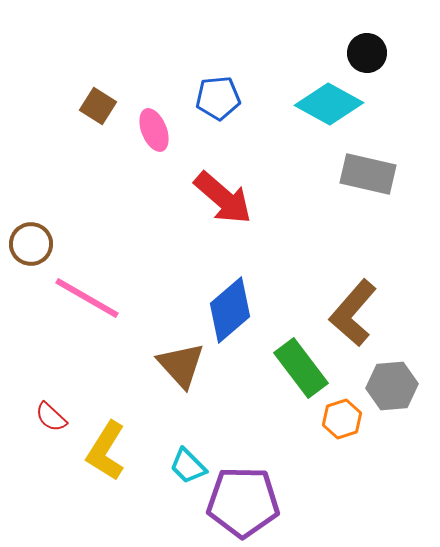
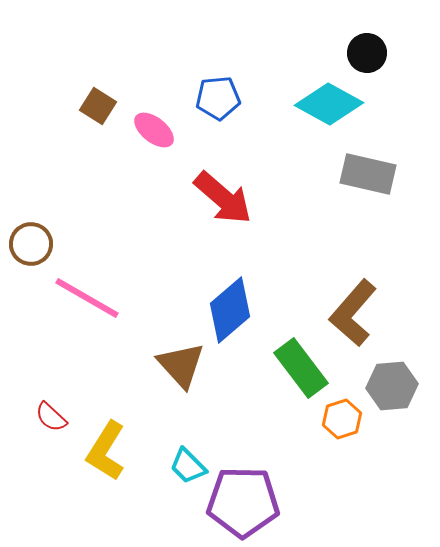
pink ellipse: rotated 30 degrees counterclockwise
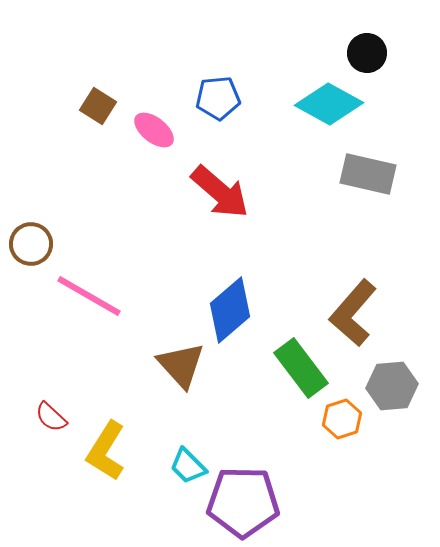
red arrow: moved 3 px left, 6 px up
pink line: moved 2 px right, 2 px up
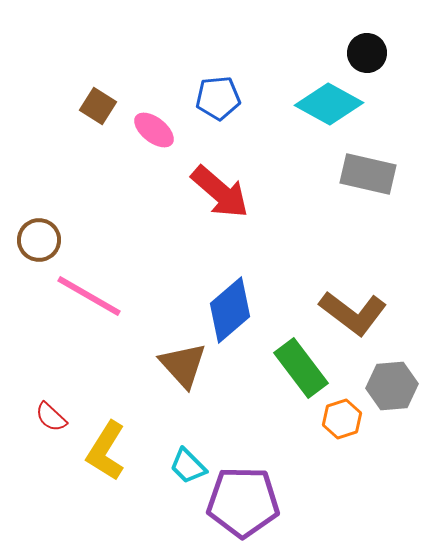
brown circle: moved 8 px right, 4 px up
brown L-shape: rotated 94 degrees counterclockwise
brown triangle: moved 2 px right
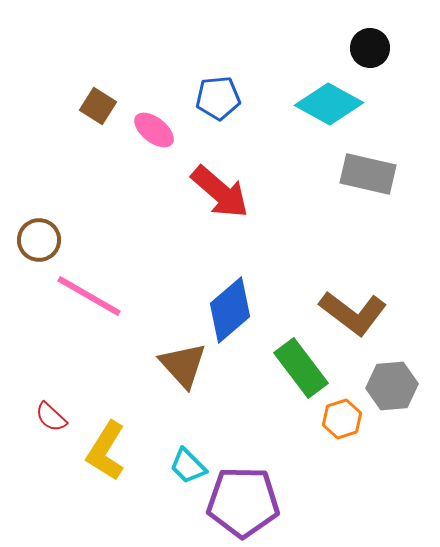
black circle: moved 3 px right, 5 px up
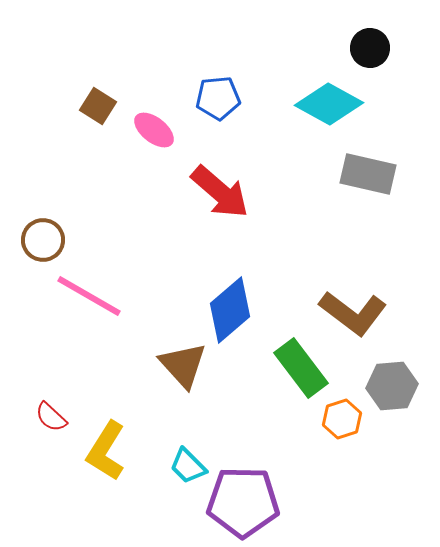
brown circle: moved 4 px right
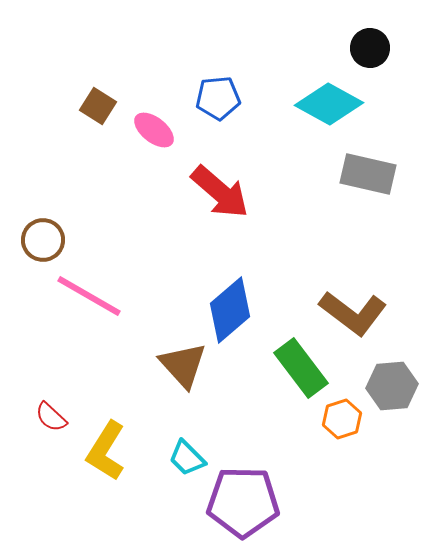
cyan trapezoid: moved 1 px left, 8 px up
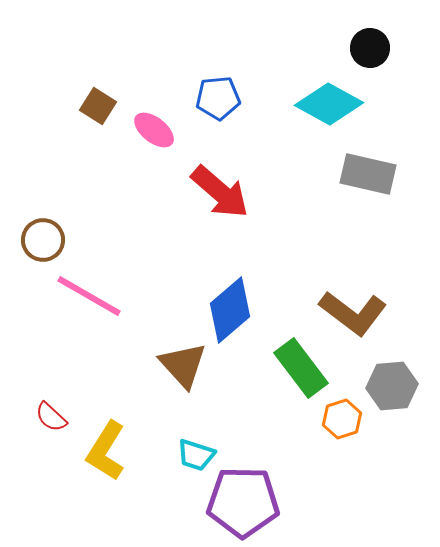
cyan trapezoid: moved 9 px right, 3 px up; rotated 27 degrees counterclockwise
